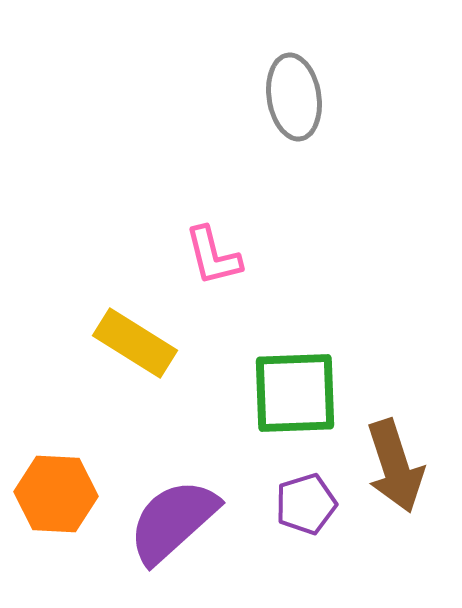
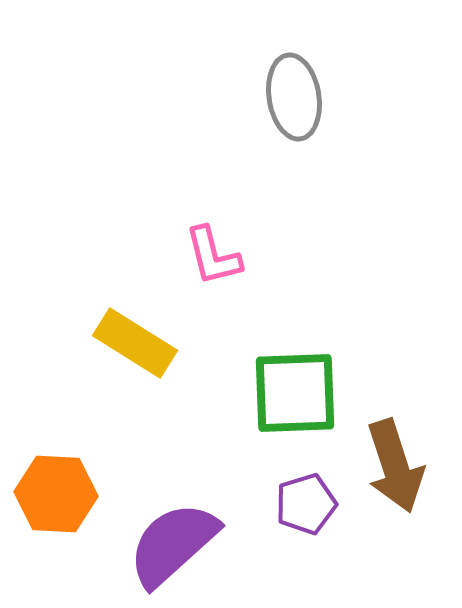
purple semicircle: moved 23 px down
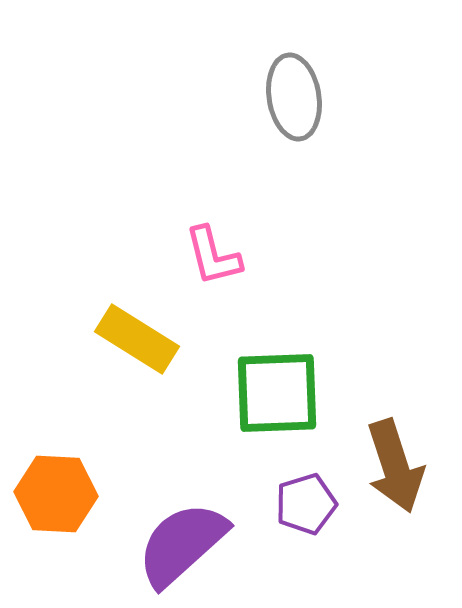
yellow rectangle: moved 2 px right, 4 px up
green square: moved 18 px left
purple semicircle: moved 9 px right
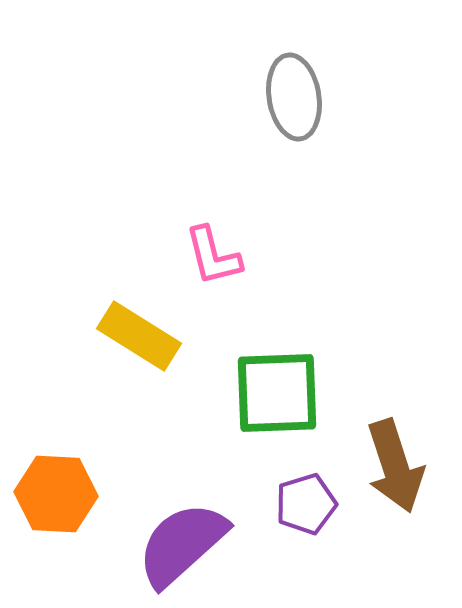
yellow rectangle: moved 2 px right, 3 px up
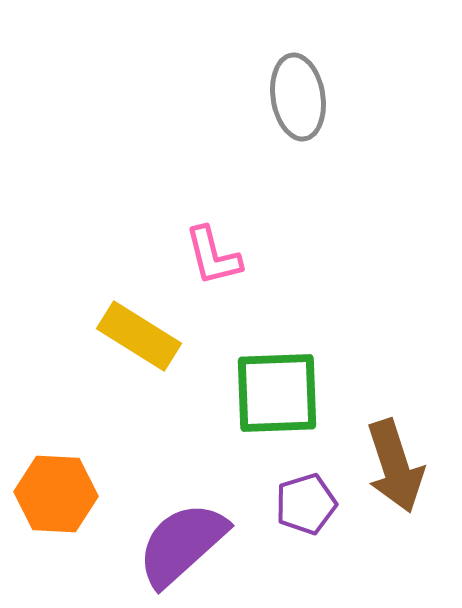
gray ellipse: moved 4 px right
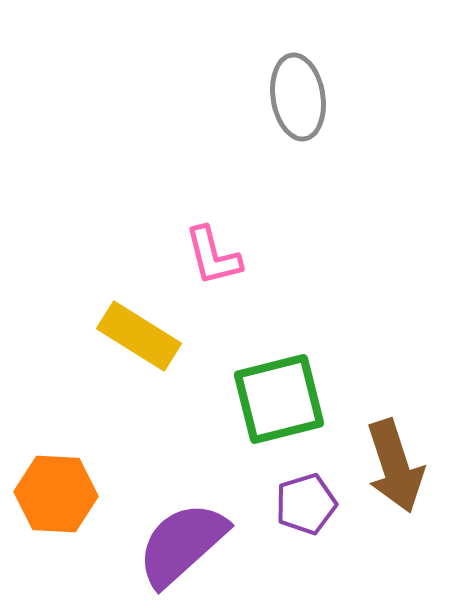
green square: moved 2 px right, 6 px down; rotated 12 degrees counterclockwise
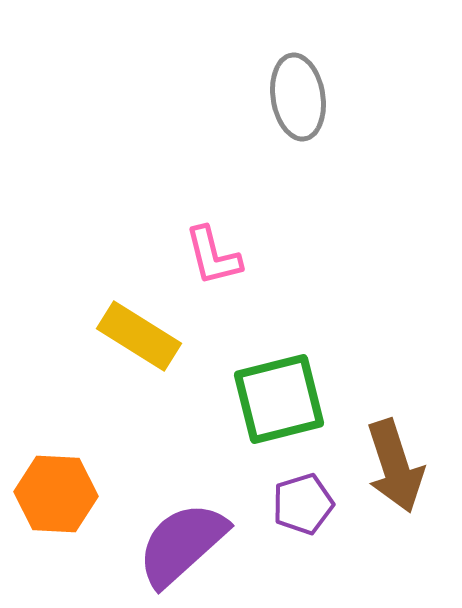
purple pentagon: moved 3 px left
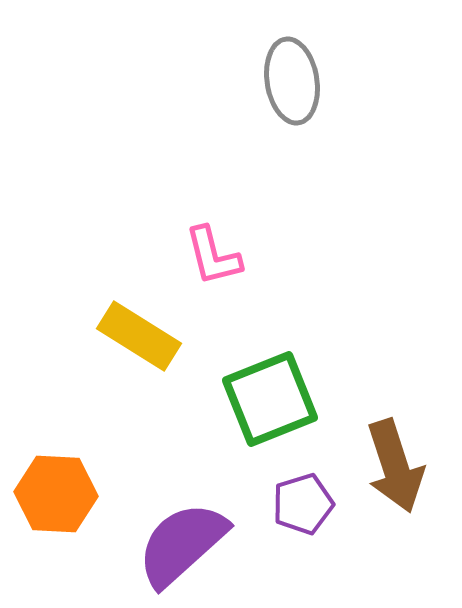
gray ellipse: moved 6 px left, 16 px up
green square: moved 9 px left; rotated 8 degrees counterclockwise
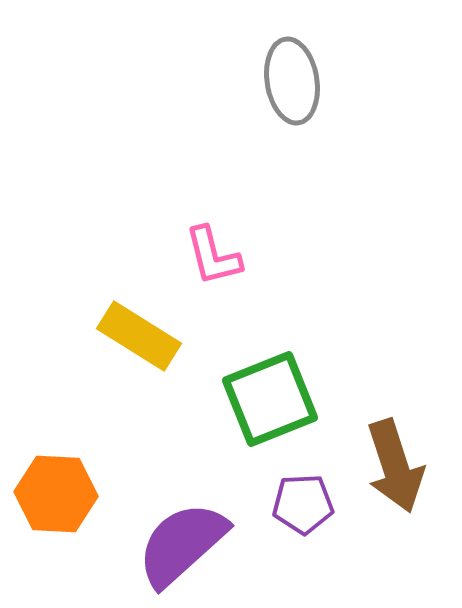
purple pentagon: rotated 14 degrees clockwise
